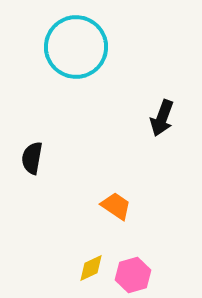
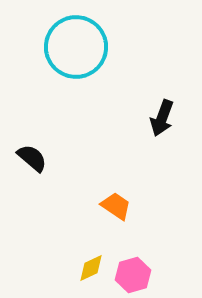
black semicircle: rotated 120 degrees clockwise
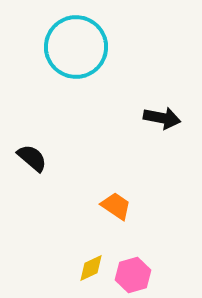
black arrow: rotated 99 degrees counterclockwise
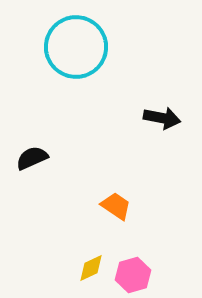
black semicircle: rotated 64 degrees counterclockwise
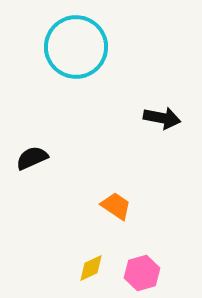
pink hexagon: moved 9 px right, 2 px up
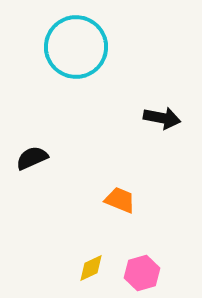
orange trapezoid: moved 4 px right, 6 px up; rotated 12 degrees counterclockwise
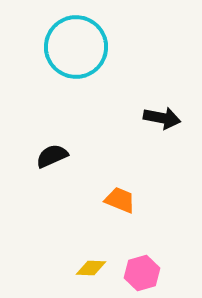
black semicircle: moved 20 px right, 2 px up
yellow diamond: rotated 28 degrees clockwise
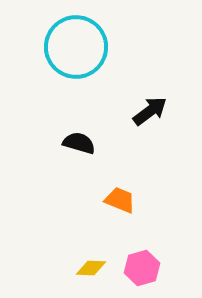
black arrow: moved 12 px left, 7 px up; rotated 48 degrees counterclockwise
black semicircle: moved 27 px right, 13 px up; rotated 40 degrees clockwise
pink hexagon: moved 5 px up
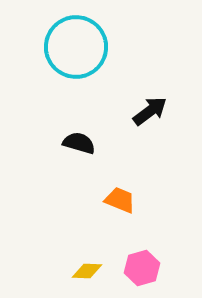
yellow diamond: moved 4 px left, 3 px down
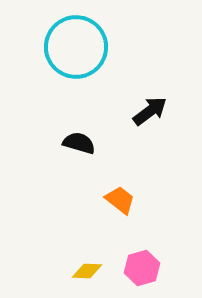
orange trapezoid: rotated 16 degrees clockwise
